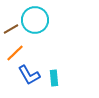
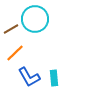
cyan circle: moved 1 px up
blue L-shape: moved 2 px down
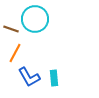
brown line: rotated 49 degrees clockwise
orange line: rotated 18 degrees counterclockwise
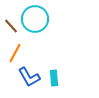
brown line: moved 3 px up; rotated 28 degrees clockwise
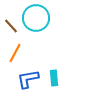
cyan circle: moved 1 px right, 1 px up
blue L-shape: moved 1 px left, 2 px down; rotated 110 degrees clockwise
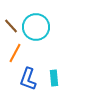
cyan circle: moved 9 px down
blue L-shape: rotated 60 degrees counterclockwise
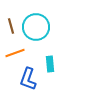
brown line: rotated 28 degrees clockwise
orange line: rotated 42 degrees clockwise
cyan rectangle: moved 4 px left, 14 px up
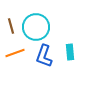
cyan rectangle: moved 20 px right, 12 px up
blue L-shape: moved 16 px right, 23 px up
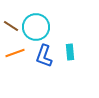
brown line: rotated 42 degrees counterclockwise
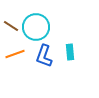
orange line: moved 1 px down
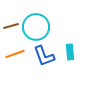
brown line: rotated 49 degrees counterclockwise
blue L-shape: rotated 40 degrees counterclockwise
